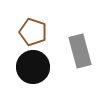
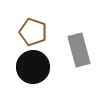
gray rectangle: moved 1 px left, 1 px up
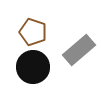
gray rectangle: rotated 64 degrees clockwise
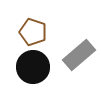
gray rectangle: moved 5 px down
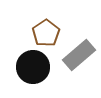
brown pentagon: moved 13 px right, 1 px down; rotated 20 degrees clockwise
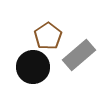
brown pentagon: moved 2 px right, 3 px down
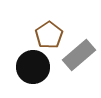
brown pentagon: moved 1 px right, 1 px up
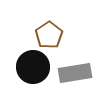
gray rectangle: moved 4 px left, 18 px down; rotated 32 degrees clockwise
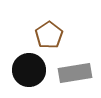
black circle: moved 4 px left, 3 px down
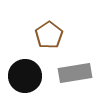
black circle: moved 4 px left, 6 px down
